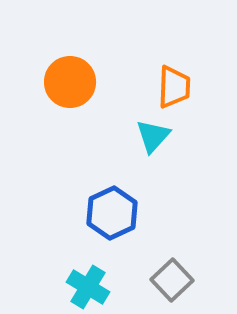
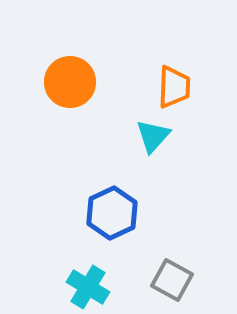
gray square: rotated 18 degrees counterclockwise
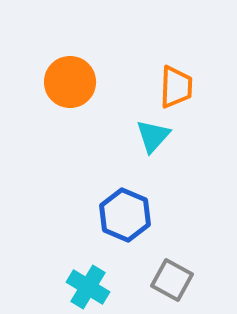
orange trapezoid: moved 2 px right
blue hexagon: moved 13 px right, 2 px down; rotated 12 degrees counterclockwise
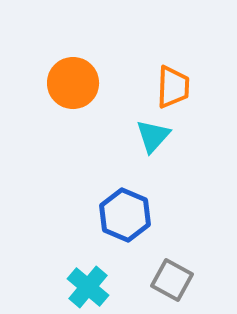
orange circle: moved 3 px right, 1 px down
orange trapezoid: moved 3 px left
cyan cross: rotated 9 degrees clockwise
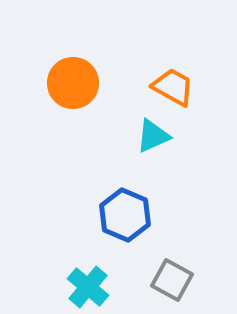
orange trapezoid: rotated 63 degrees counterclockwise
cyan triangle: rotated 24 degrees clockwise
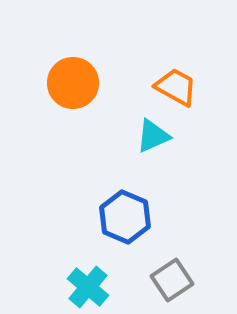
orange trapezoid: moved 3 px right
blue hexagon: moved 2 px down
gray square: rotated 27 degrees clockwise
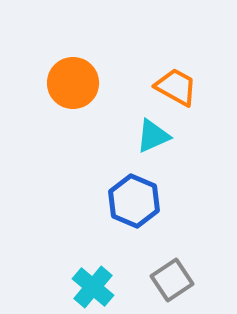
blue hexagon: moved 9 px right, 16 px up
cyan cross: moved 5 px right
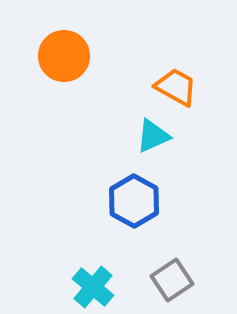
orange circle: moved 9 px left, 27 px up
blue hexagon: rotated 6 degrees clockwise
